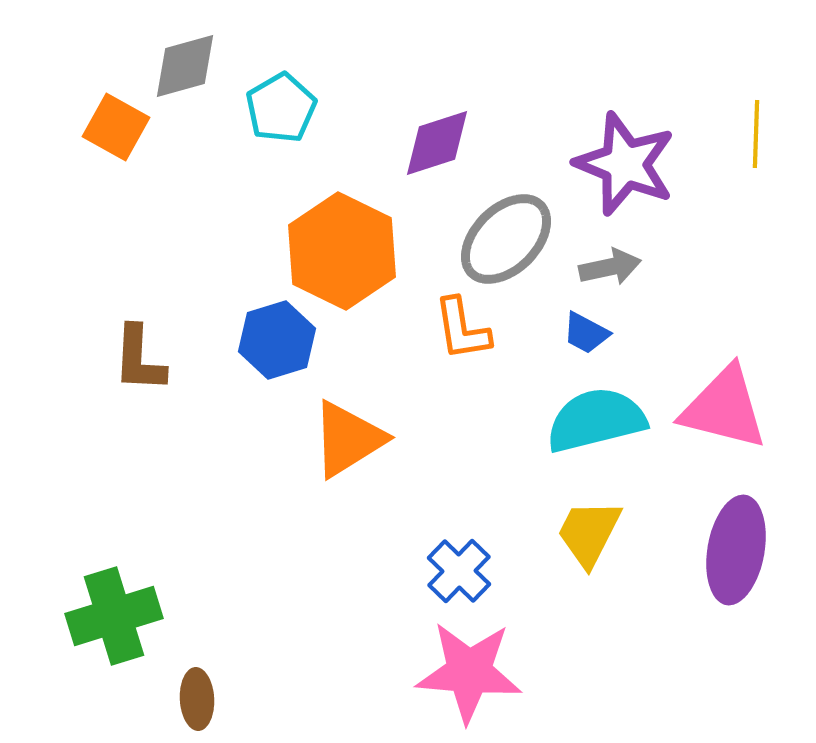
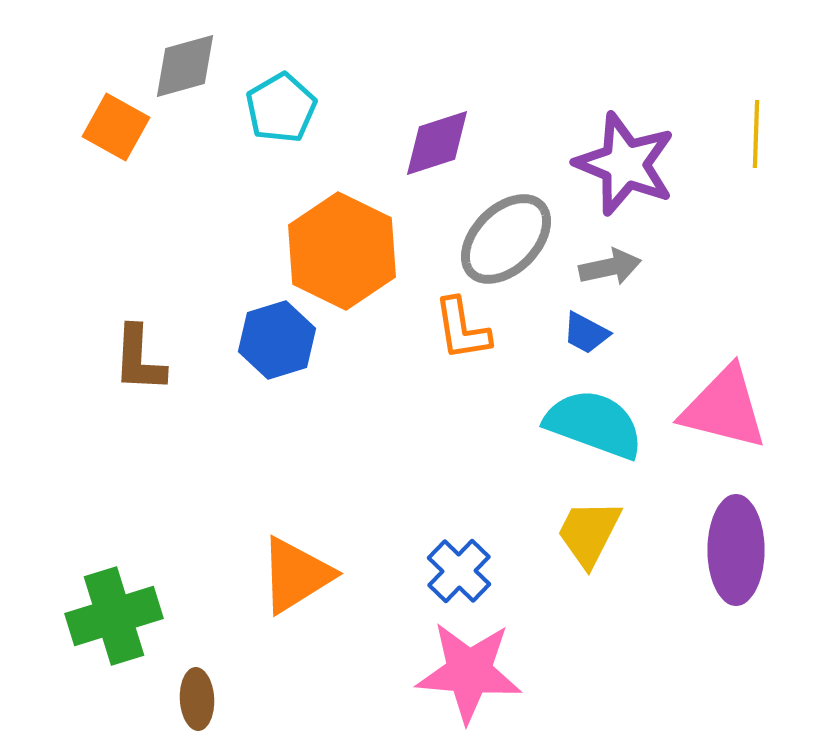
cyan semicircle: moved 2 px left, 4 px down; rotated 34 degrees clockwise
orange triangle: moved 52 px left, 136 px down
purple ellipse: rotated 10 degrees counterclockwise
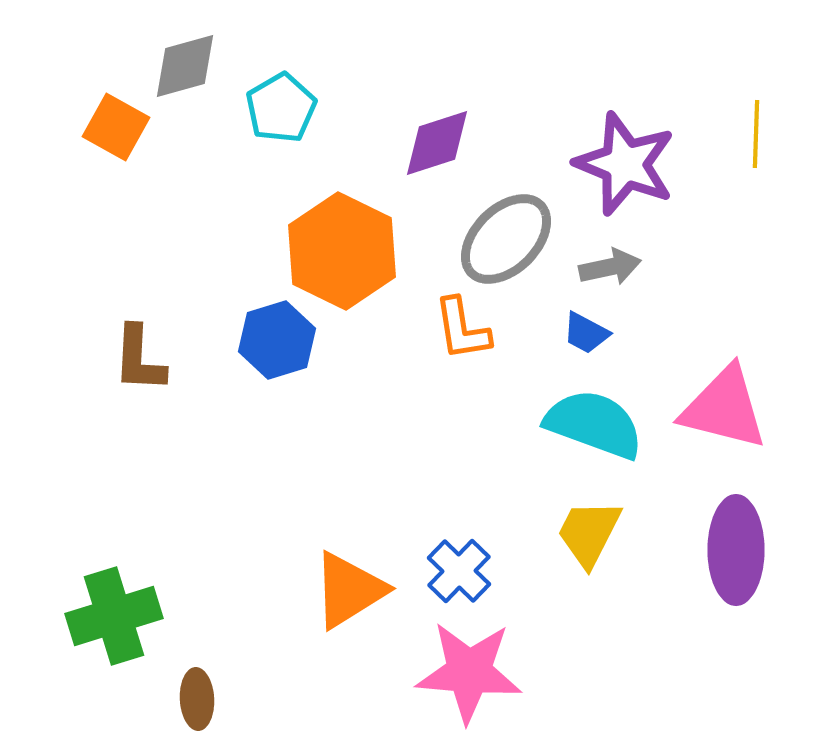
orange triangle: moved 53 px right, 15 px down
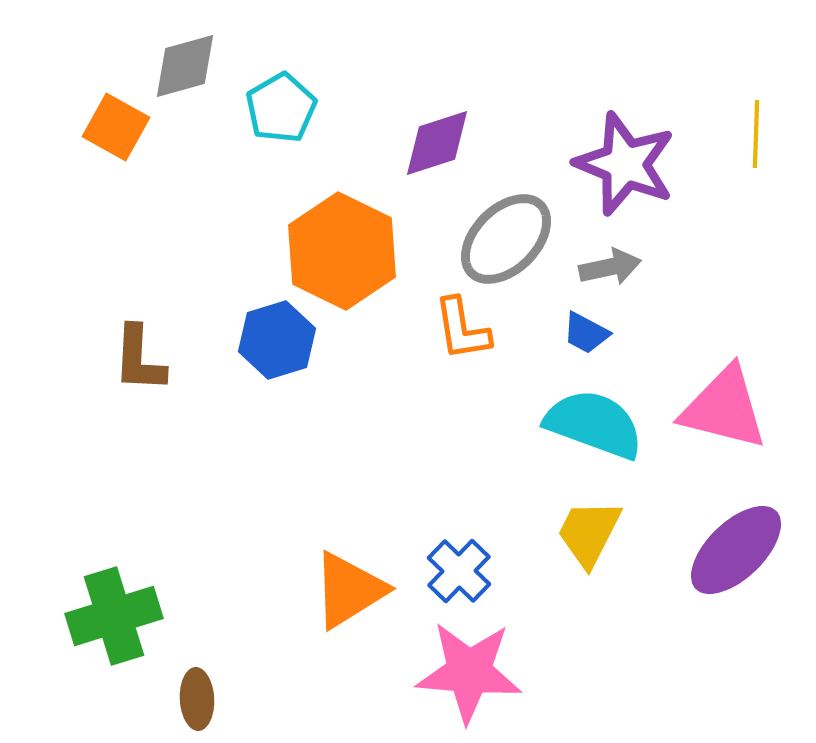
purple ellipse: rotated 46 degrees clockwise
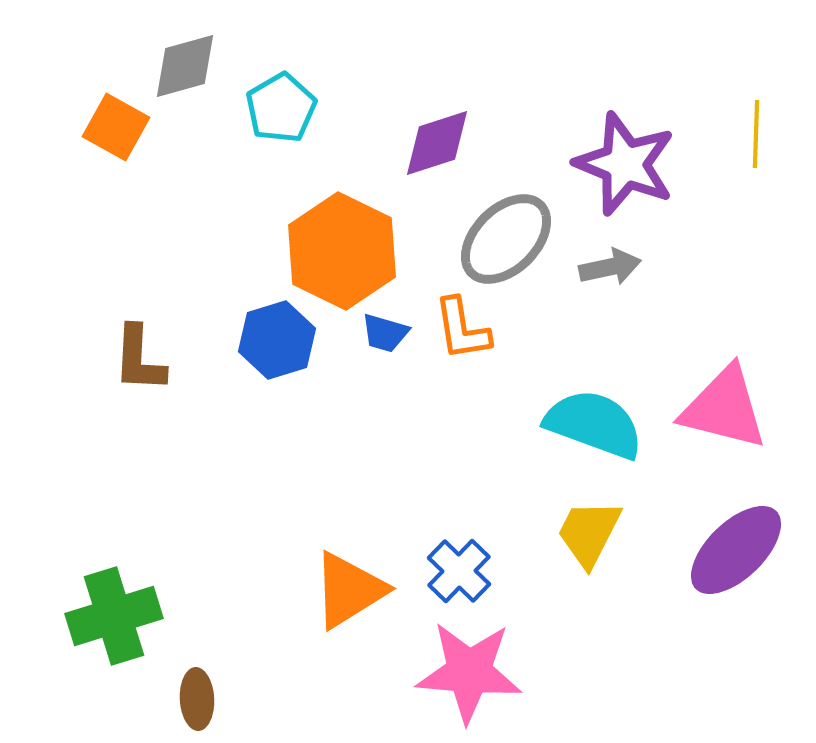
blue trapezoid: moved 201 px left; rotated 12 degrees counterclockwise
